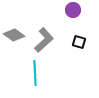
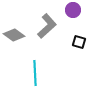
gray L-shape: moved 3 px right, 14 px up
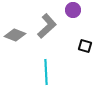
gray diamond: moved 1 px right; rotated 15 degrees counterclockwise
black square: moved 6 px right, 4 px down
cyan line: moved 11 px right, 1 px up
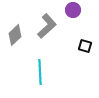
gray diamond: rotated 65 degrees counterclockwise
cyan line: moved 6 px left
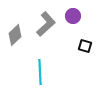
purple circle: moved 6 px down
gray L-shape: moved 1 px left, 2 px up
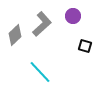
gray L-shape: moved 4 px left
cyan line: rotated 40 degrees counterclockwise
